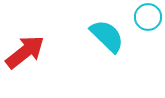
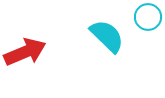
red arrow: rotated 15 degrees clockwise
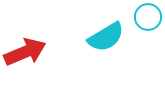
cyan semicircle: moved 1 px left, 1 px down; rotated 105 degrees clockwise
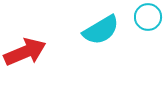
cyan semicircle: moved 5 px left, 7 px up
